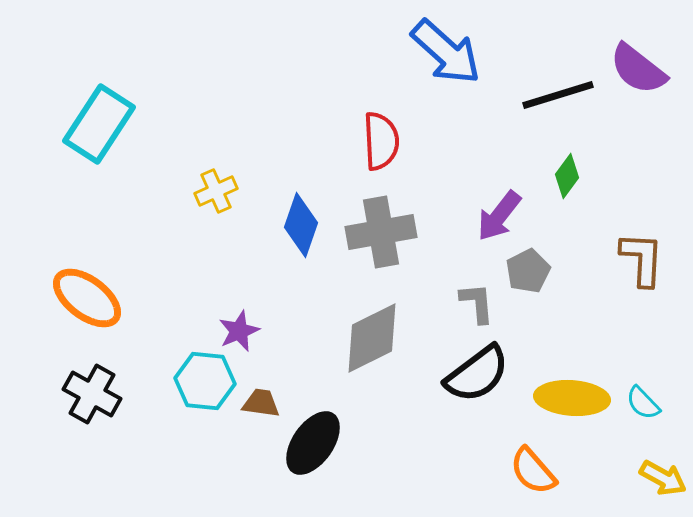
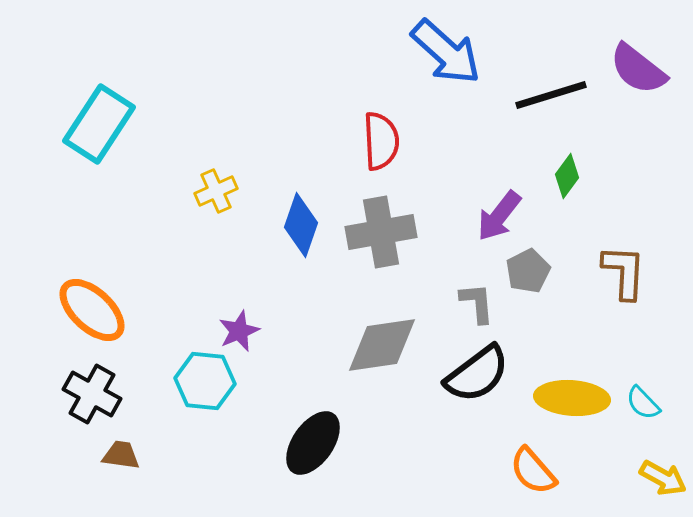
black line: moved 7 px left
brown L-shape: moved 18 px left, 13 px down
orange ellipse: moved 5 px right, 12 px down; rotated 6 degrees clockwise
gray diamond: moved 10 px right, 7 px down; rotated 18 degrees clockwise
brown trapezoid: moved 140 px left, 52 px down
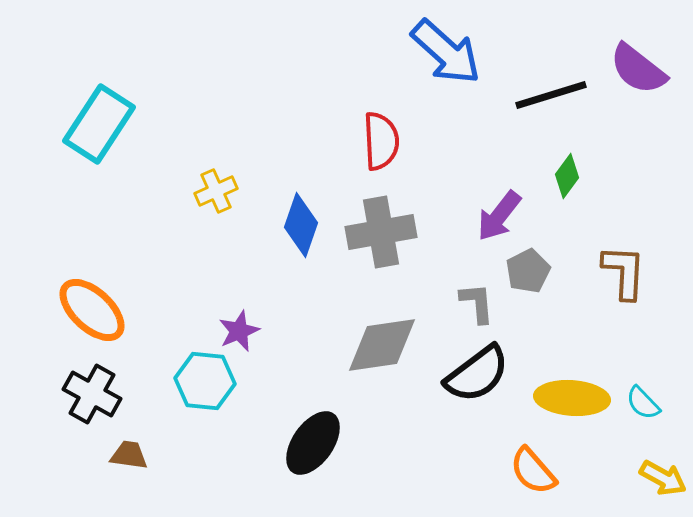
brown trapezoid: moved 8 px right
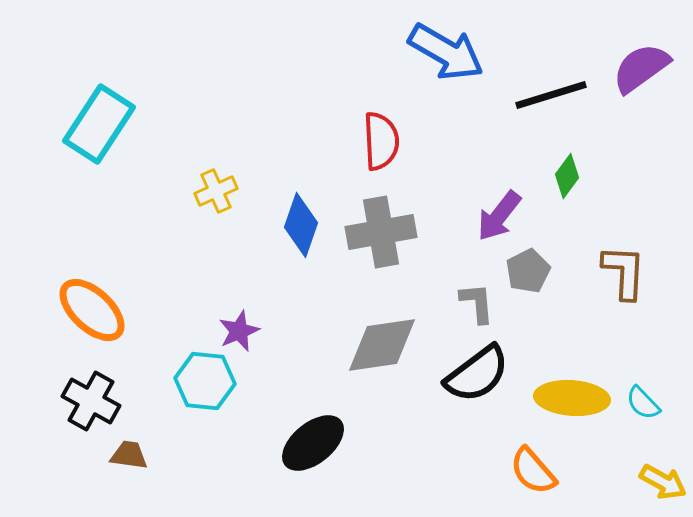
blue arrow: rotated 12 degrees counterclockwise
purple semicircle: moved 3 px right, 1 px up; rotated 106 degrees clockwise
black cross: moved 1 px left, 7 px down
black ellipse: rotated 16 degrees clockwise
yellow arrow: moved 4 px down
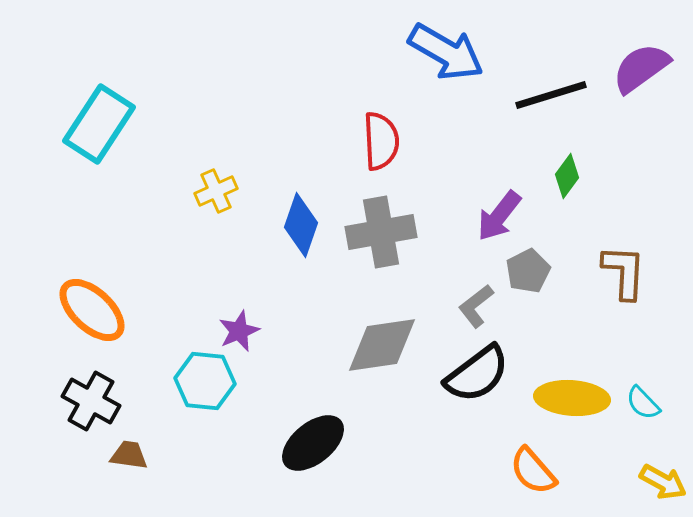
gray L-shape: moved 1 px left, 3 px down; rotated 123 degrees counterclockwise
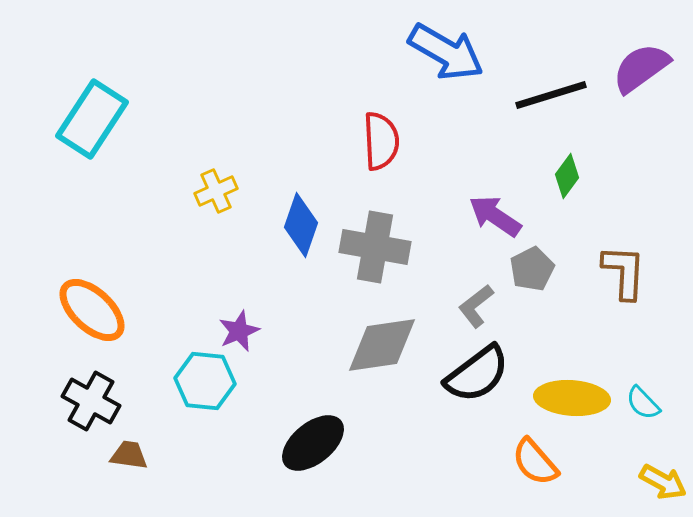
cyan rectangle: moved 7 px left, 5 px up
purple arrow: moved 4 px left; rotated 86 degrees clockwise
gray cross: moved 6 px left, 15 px down; rotated 20 degrees clockwise
gray pentagon: moved 4 px right, 2 px up
orange semicircle: moved 2 px right, 9 px up
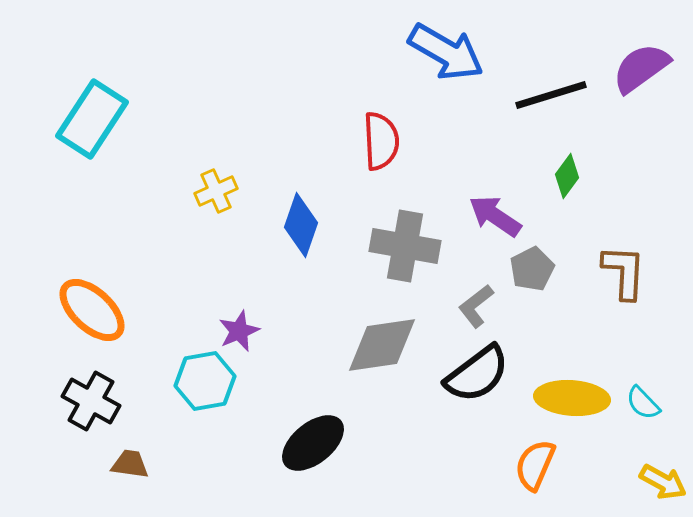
gray cross: moved 30 px right, 1 px up
cyan hexagon: rotated 16 degrees counterclockwise
brown trapezoid: moved 1 px right, 9 px down
orange semicircle: moved 3 px down; rotated 64 degrees clockwise
